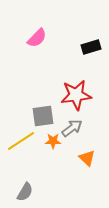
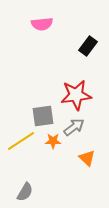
pink semicircle: moved 5 px right, 14 px up; rotated 40 degrees clockwise
black rectangle: moved 3 px left, 1 px up; rotated 36 degrees counterclockwise
gray arrow: moved 2 px right, 1 px up
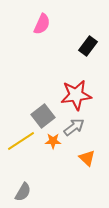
pink semicircle: rotated 60 degrees counterclockwise
gray square: rotated 30 degrees counterclockwise
gray semicircle: moved 2 px left
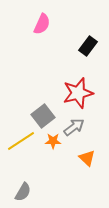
red star: moved 2 px right, 2 px up; rotated 8 degrees counterclockwise
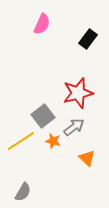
black rectangle: moved 7 px up
orange star: rotated 14 degrees clockwise
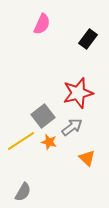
gray arrow: moved 2 px left
orange star: moved 4 px left, 1 px down
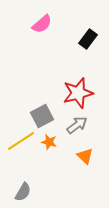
pink semicircle: rotated 25 degrees clockwise
gray square: moved 1 px left; rotated 10 degrees clockwise
gray arrow: moved 5 px right, 2 px up
orange triangle: moved 2 px left, 2 px up
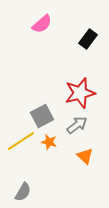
red star: moved 2 px right
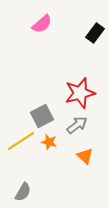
black rectangle: moved 7 px right, 6 px up
